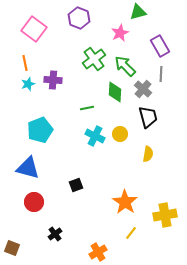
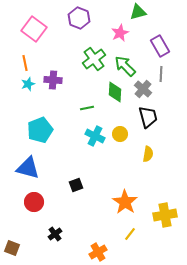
yellow line: moved 1 px left, 1 px down
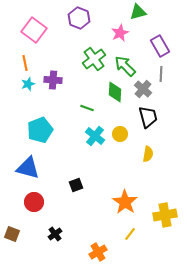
pink square: moved 1 px down
green line: rotated 32 degrees clockwise
cyan cross: rotated 12 degrees clockwise
brown square: moved 14 px up
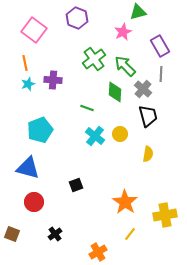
purple hexagon: moved 2 px left
pink star: moved 3 px right, 1 px up
black trapezoid: moved 1 px up
